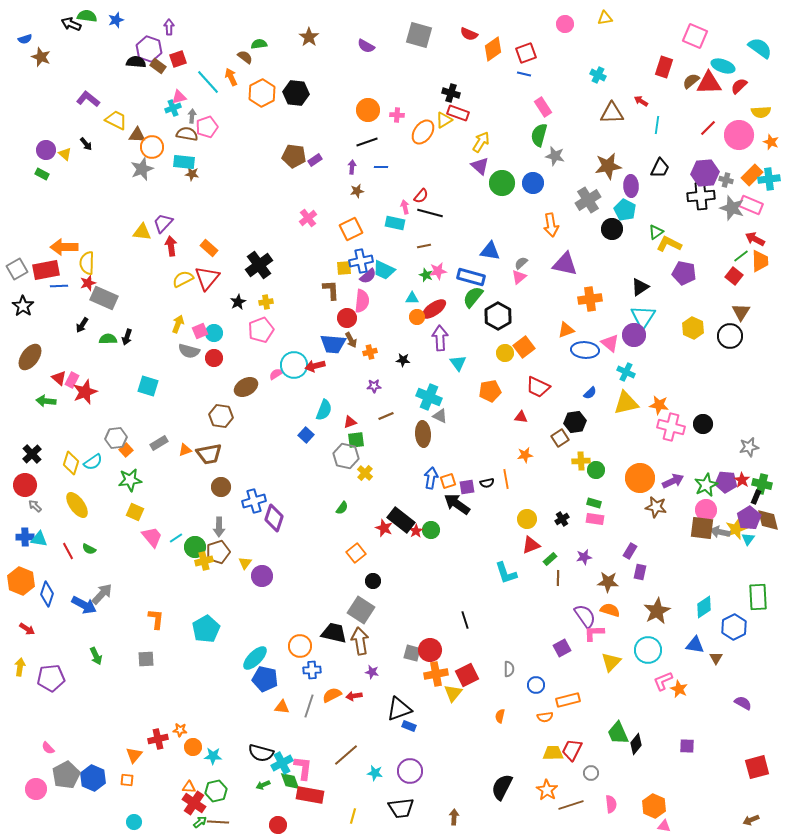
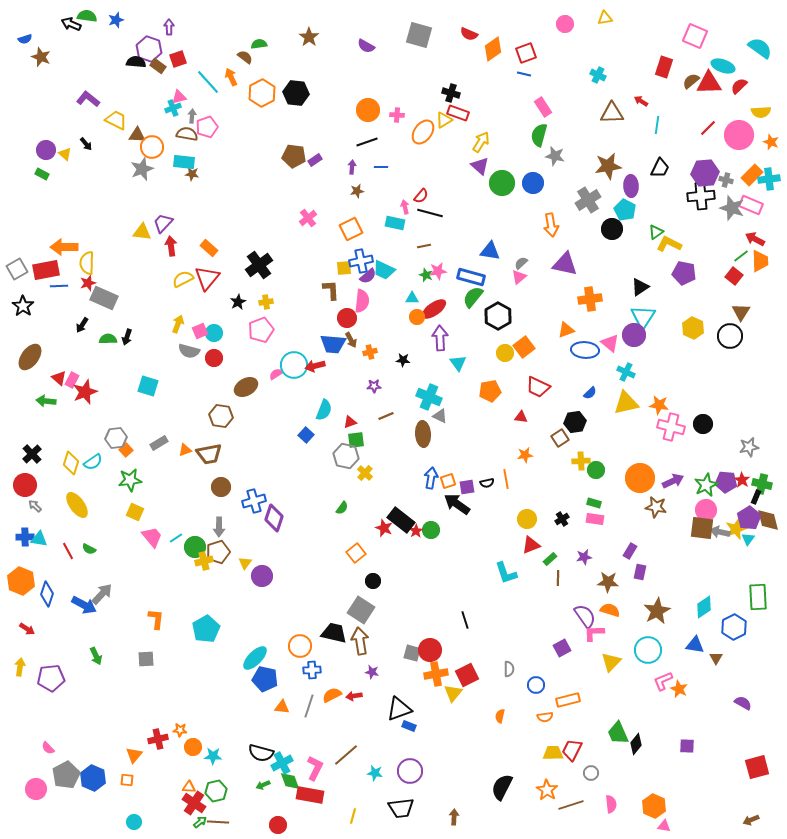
pink L-shape at (303, 768): moved 12 px right; rotated 20 degrees clockwise
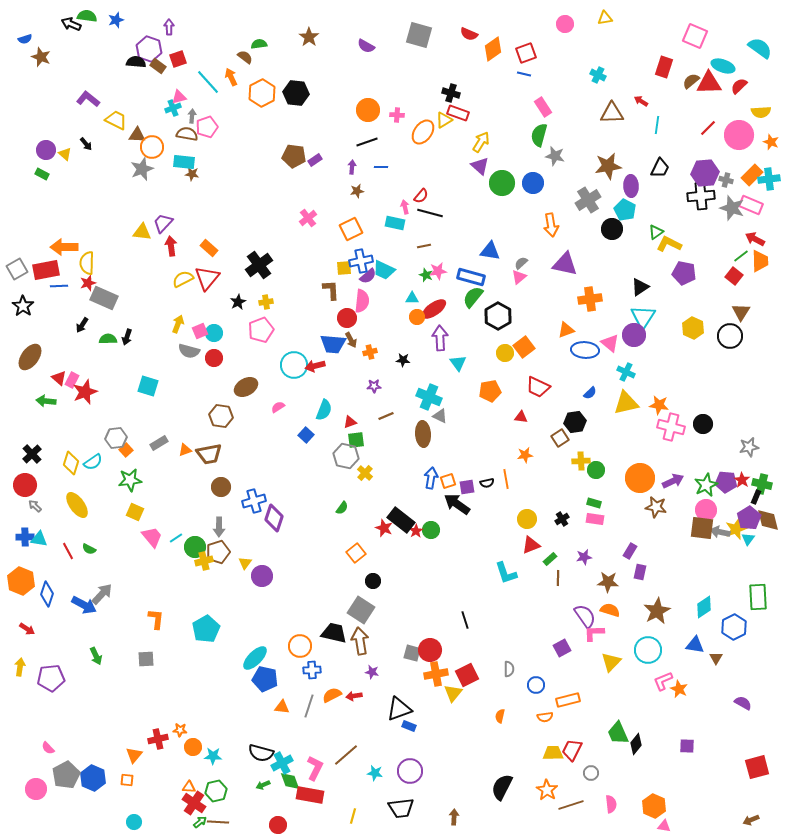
pink semicircle at (276, 374): moved 2 px right, 33 px down
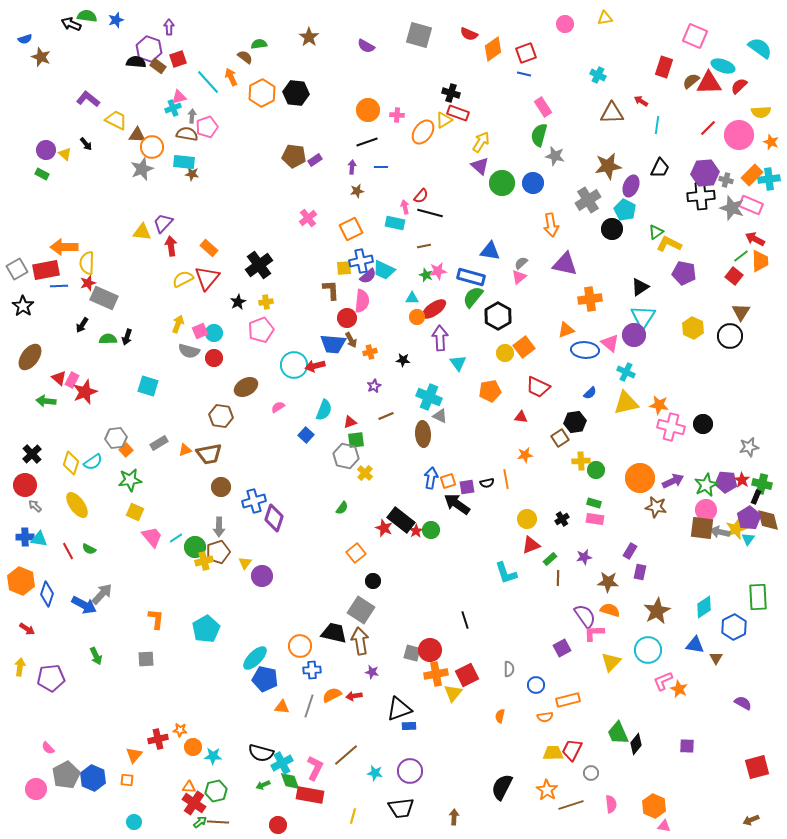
purple ellipse at (631, 186): rotated 25 degrees clockwise
purple star at (374, 386): rotated 24 degrees counterclockwise
blue rectangle at (409, 726): rotated 24 degrees counterclockwise
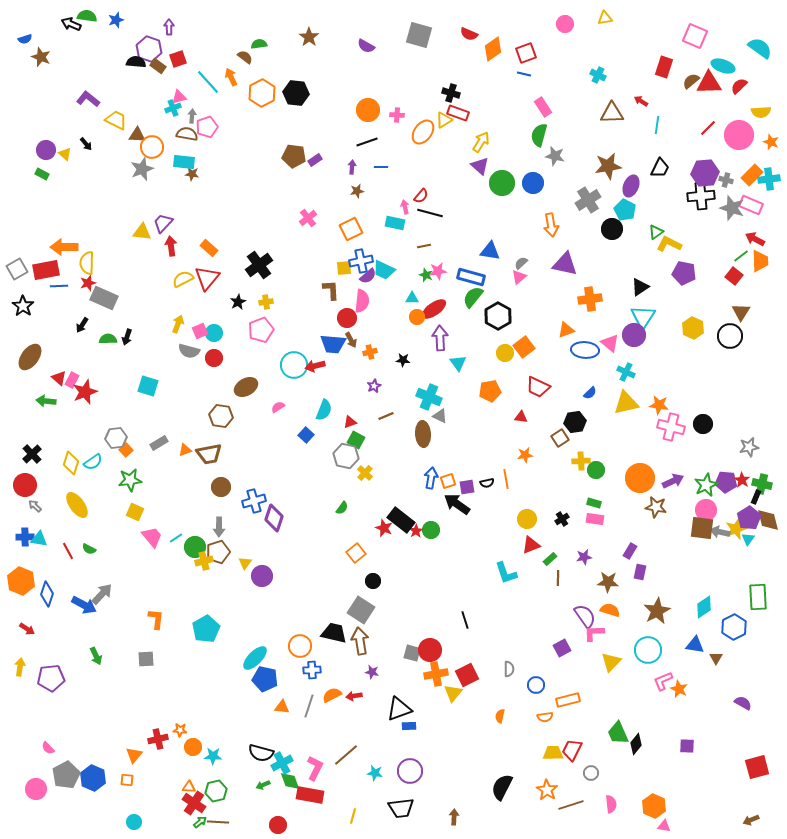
green square at (356, 440): rotated 36 degrees clockwise
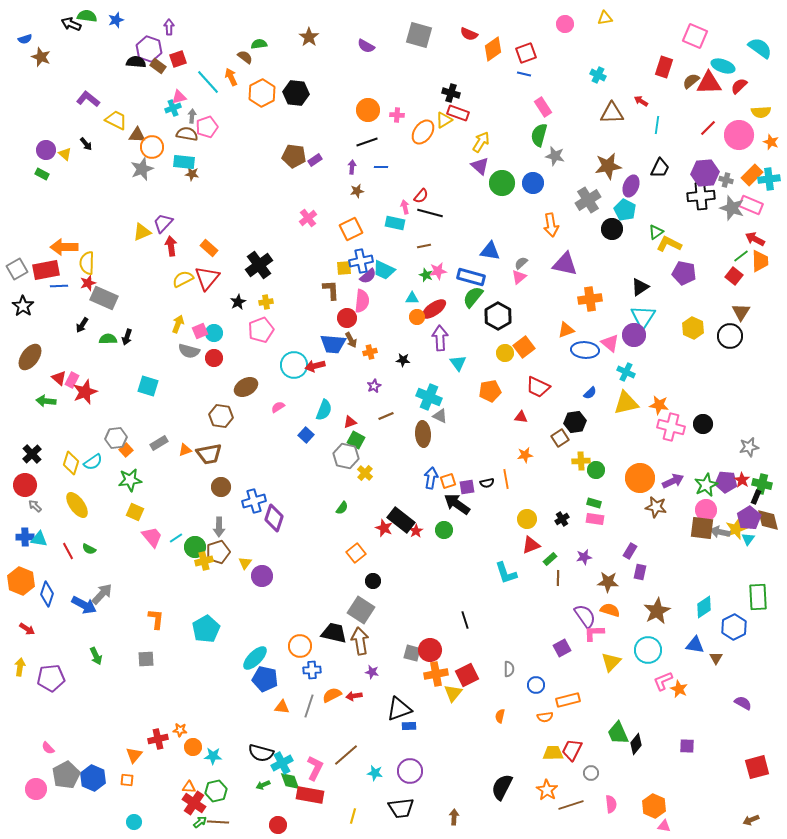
yellow triangle at (142, 232): rotated 30 degrees counterclockwise
green circle at (431, 530): moved 13 px right
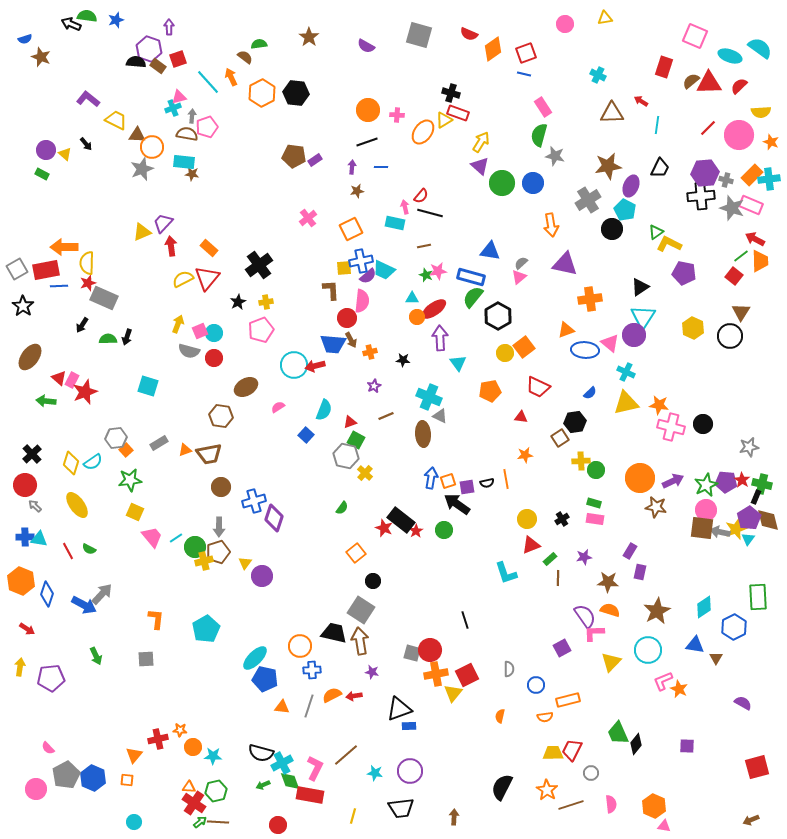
cyan ellipse at (723, 66): moved 7 px right, 10 px up
